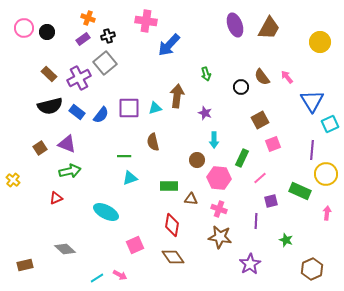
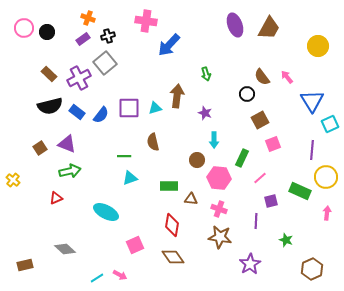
yellow circle at (320, 42): moved 2 px left, 4 px down
black circle at (241, 87): moved 6 px right, 7 px down
yellow circle at (326, 174): moved 3 px down
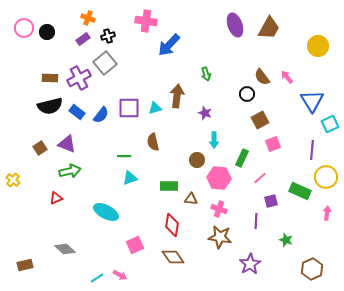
brown rectangle at (49, 74): moved 1 px right, 4 px down; rotated 42 degrees counterclockwise
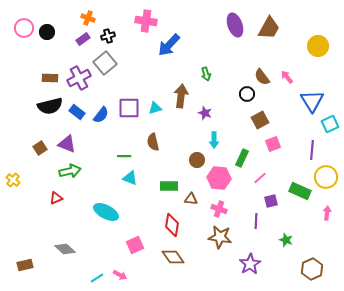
brown arrow at (177, 96): moved 4 px right
cyan triangle at (130, 178): rotated 42 degrees clockwise
